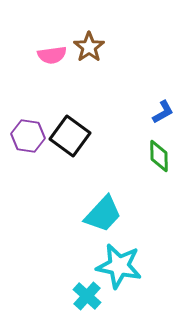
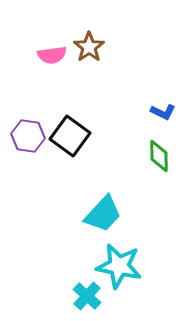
blue L-shape: rotated 55 degrees clockwise
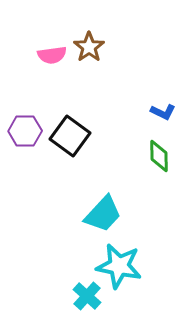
purple hexagon: moved 3 px left, 5 px up; rotated 8 degrees counterclockwise
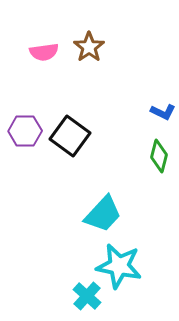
pink semicircle: moved 8 px left, 3 px up
green diamond: rotated 16 degrees clockwise
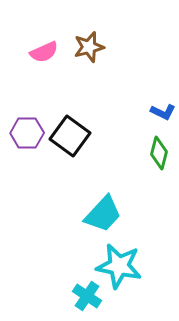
brown star: rotated 20 degrees clockwise
pink semicircle: rotated 16 degrees counterclockwise
purple hexagon: moved 2 px right, 2 px down
green diamond: moved 3 px up
cyan cross: rotated 8 degrees counterclockwise
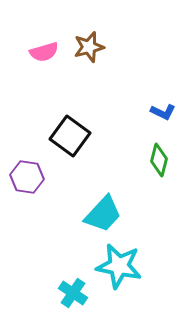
pink semicircle: rotated 8 degrees clockwise
purple hexagon: moved 44 px down; rotated 8 degrees clockwise
green diamond: moved 7 px down
cyan cross: moved 14 px left, 3 px up
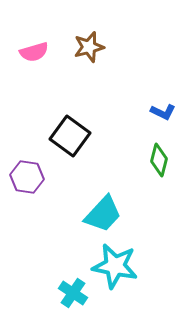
pink semicircle: moved 10 px left
cyan star: moved 4 px left
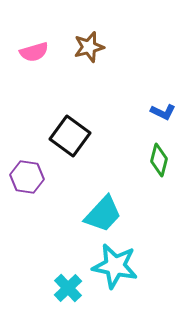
cyan cross: moved 5 px left, 5 px up; rotated 12 degrees clockwise
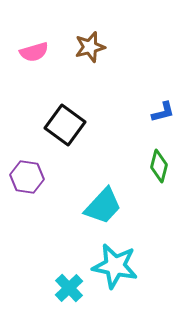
brown star: moved 1 px right
blue L-shape: rotated 40 degrees counterclockwise
black square: moved 5 px left, 11 px up
green diamond: moved 6 px down
cyan trapezoid: moved 8 px up
cyan cross: moved 1 px right
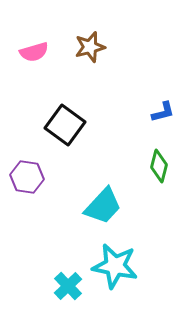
cyan cross: moved 1 px left, 2 px up
